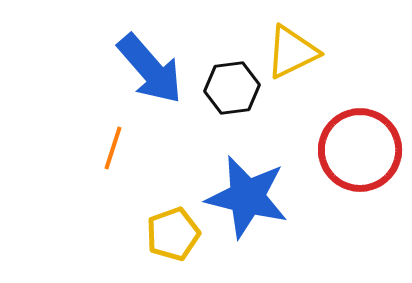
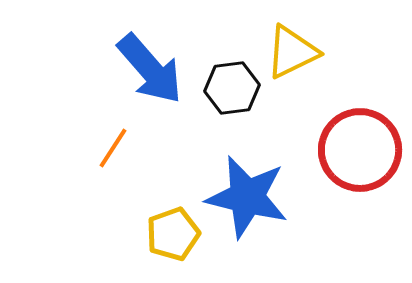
orange line: rotated 15 degrees clockwise
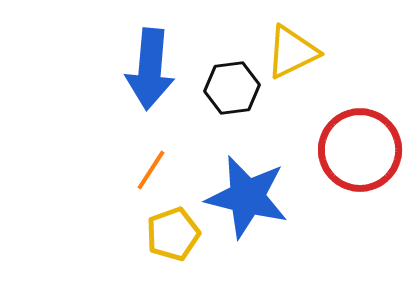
blue arrow: rotated 46 degrees clockwise
orange line: moved 38 px right, 22 px down
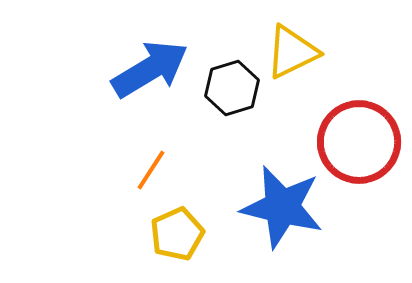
blue arrow: rotated 126 degrees counterclockwise
black hexagon: rotated 10 degrees counterclockwise
red circle: moved 1 px left, 8 px up
blue star: moved 35 px right, 10 px down
yellow pentagon: moved 4 px right; rotated 4 degrees counterclockwise
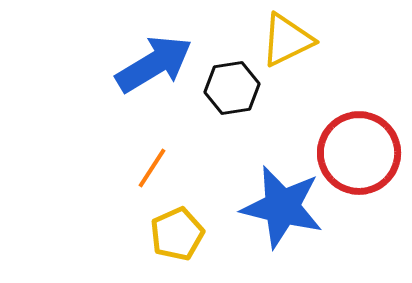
yellow triangle: moved 5 px left, 12 px up
blue arrow: moved 4 px right, 5 px up
black hexagon: rotated 8 degrees clockwise
red circle: moved 11 px down
orange line: moved 1 px right, 2 px up
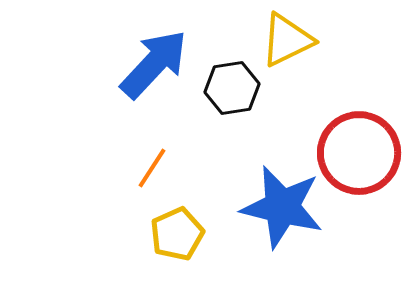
blue arrow: rotated 16 degrees counterclockwise
